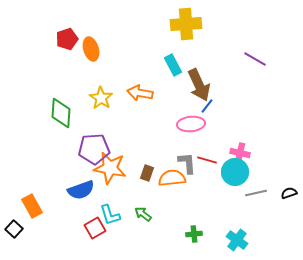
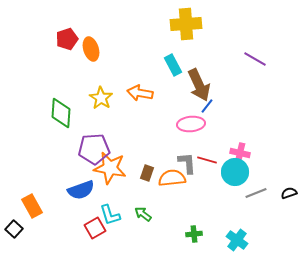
gray line: rotated 10 degrees counterclockwise
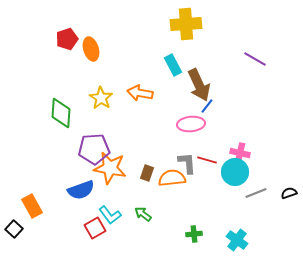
cyan L-shape: rotated 20 degrees counterclockwise
